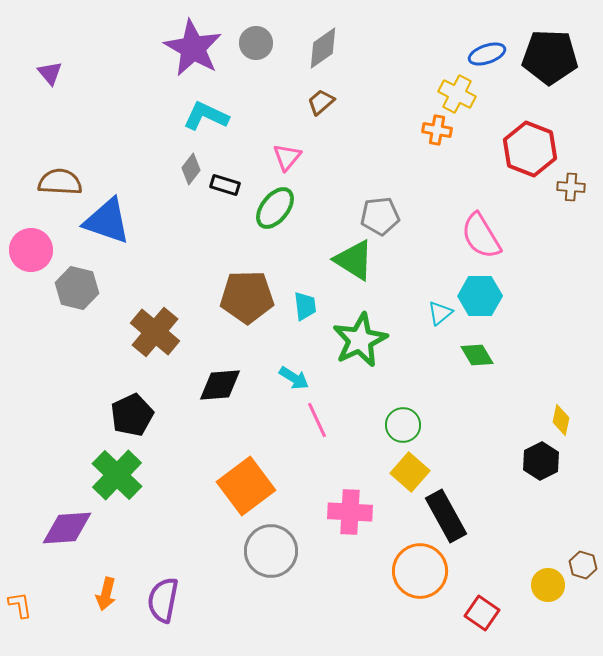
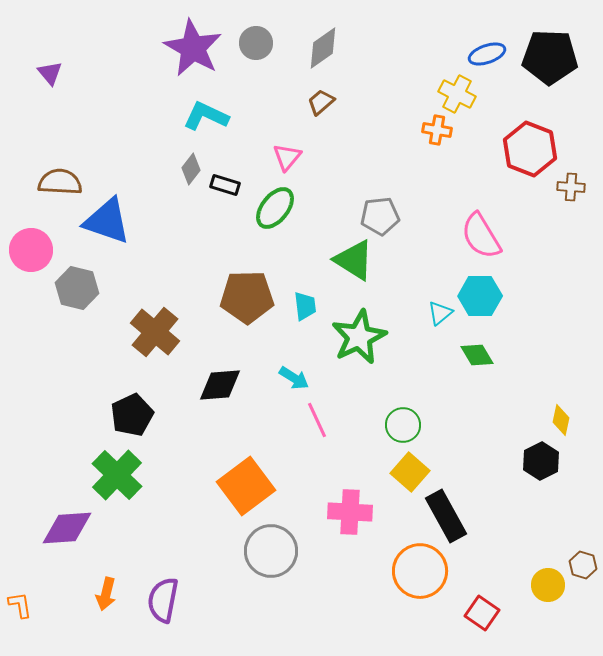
green star at (360, 340): moved 1 px left, 3 px up
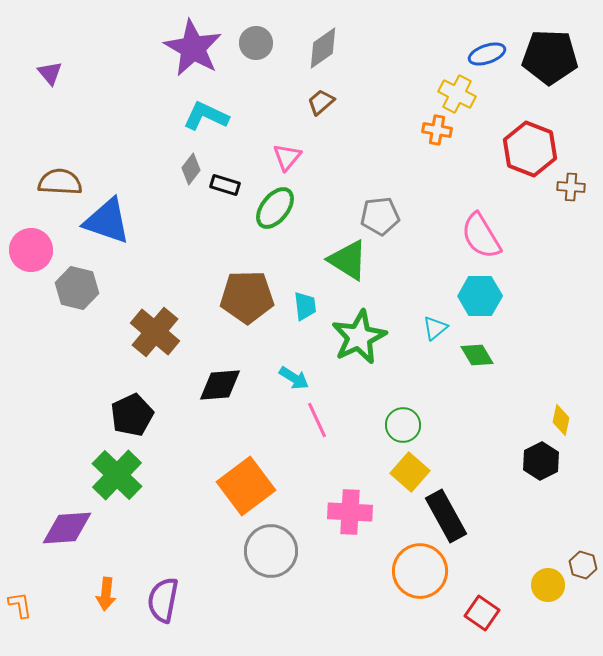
green triangle at (354, 260): moved 6 px left
cyan triangle at (440, 313): moved 5 px left, 15 px down
orange arrow at (106, 594): rotated 8 degrees counterclockwise
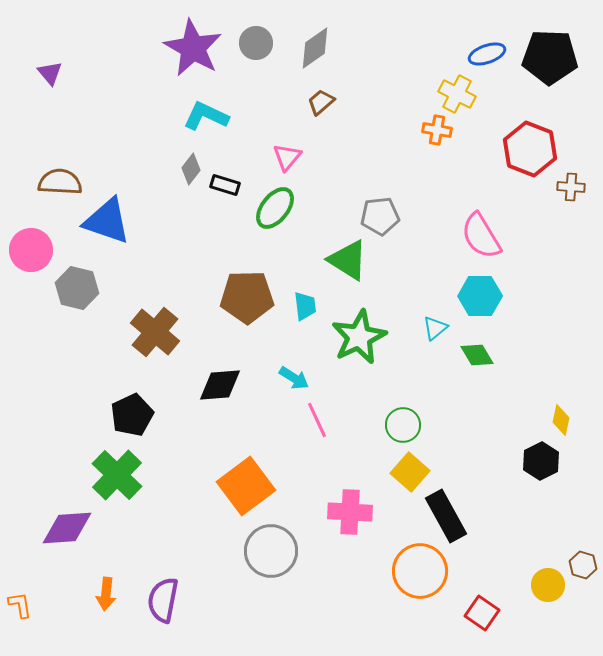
gray diamond at (323, 48): moved 8 px left
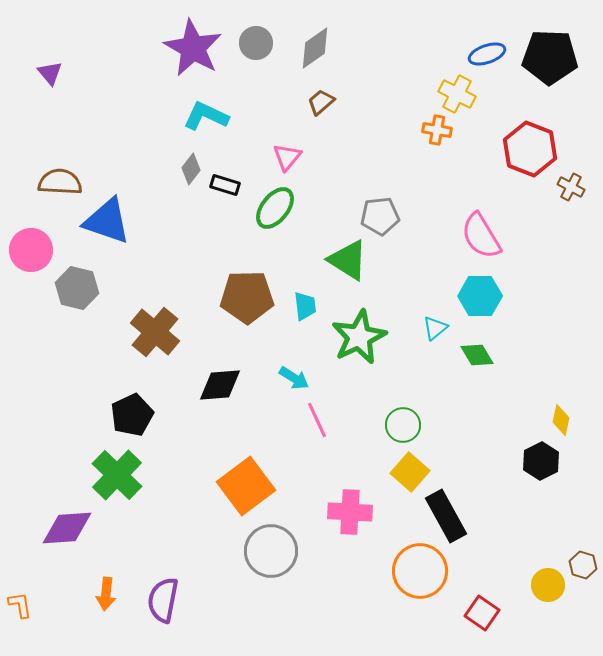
brown cross at (571, 187): rotated 24 degrees clockwise
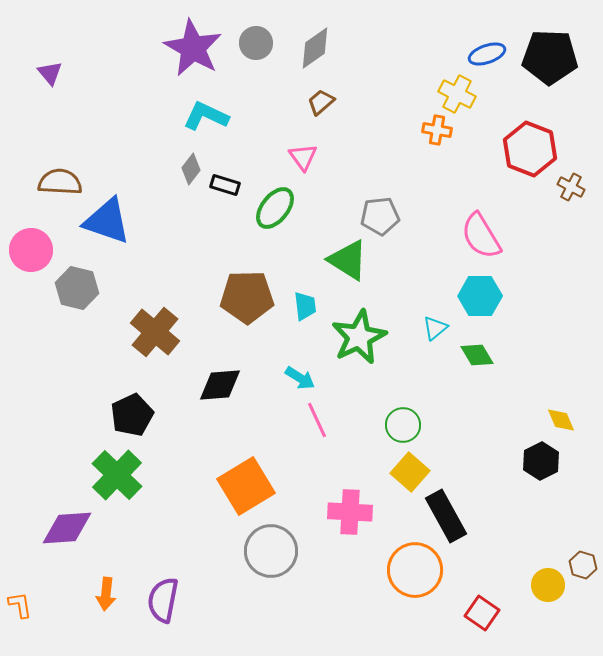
pink triangle at (287, 157): moved 16 px right; rotated 16 degrees counterclockwise
cyan arrow at (294, 378): moved 6 px right
yellow diamond at (561, 420): rotated 36 degrees counterclockwise
orange square at (246, 486): rotated 6 degrees clockwise
orange circle at (420, 571): moved 5 px left, 1 px up
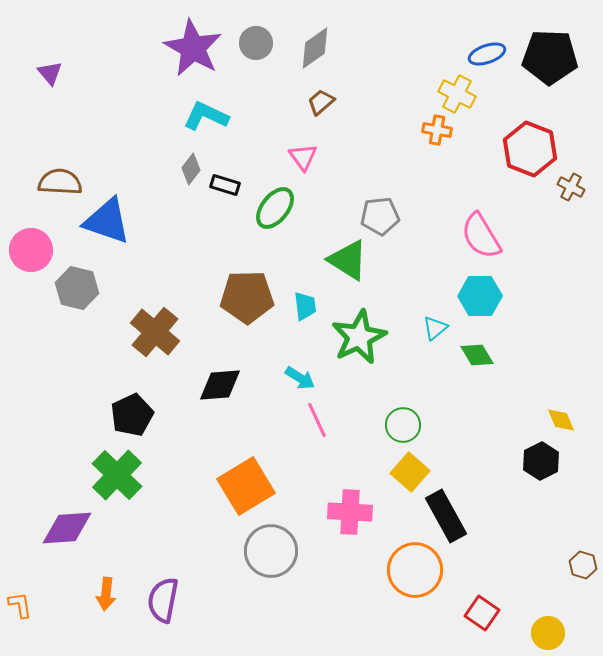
yellow circle at (548, 585): moved 48 px down
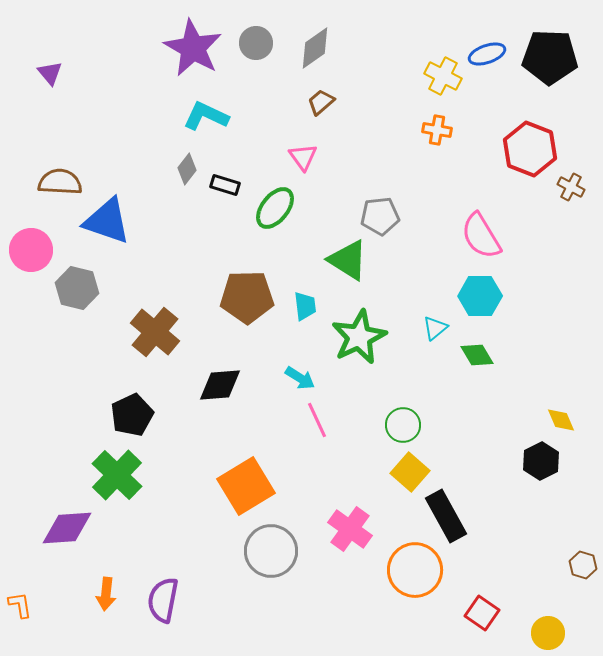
yellow cross at (457, 94): moved 14 px left, 18 px up
gray diamond at (191, 169): moved 4 px left
pink cross at (350, 512): moved 17 px down; rotated 33 degrees clockwise
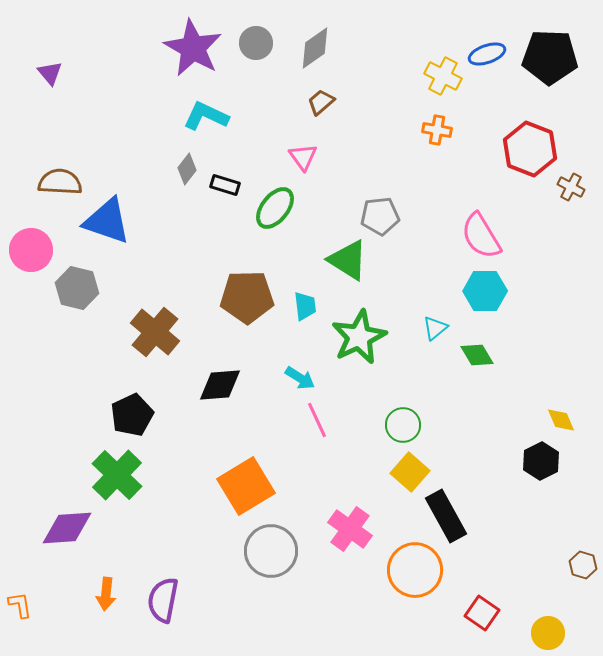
cyan hexagon at (480, 296): moved 5 px right, 5 px up
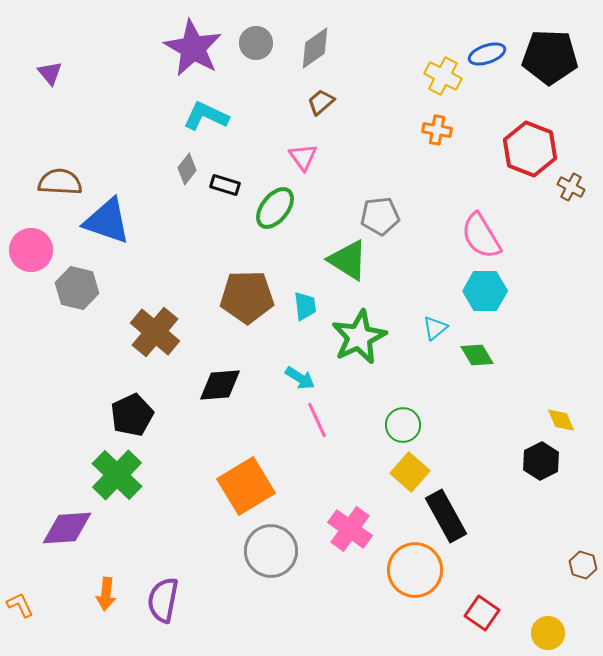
orange L-shape at (20, 605): rotated 16 degrees counterclockwise
